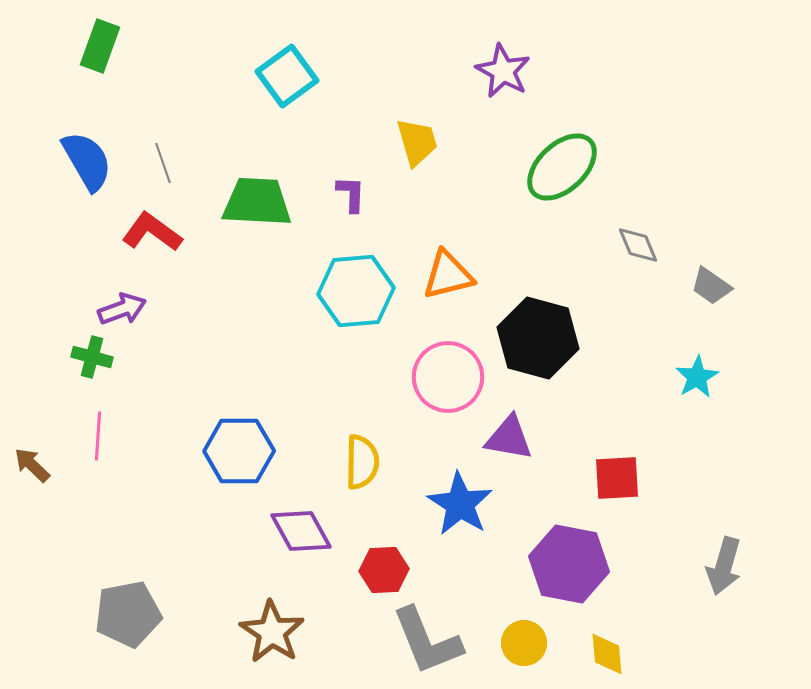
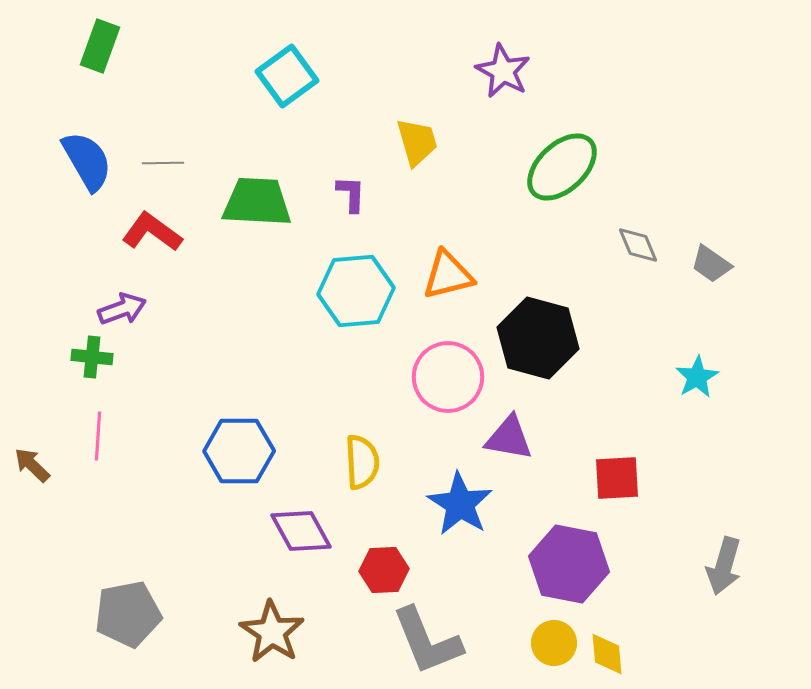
gray line: rotated 72 degrees counterclockwise
gray trapezoid: moved 22 px up
green cross: rotated 9 degrees counterclockwise
yellow semicircle: rotated 4 degrees counterclockwise
yellow circle: moved 30 px right
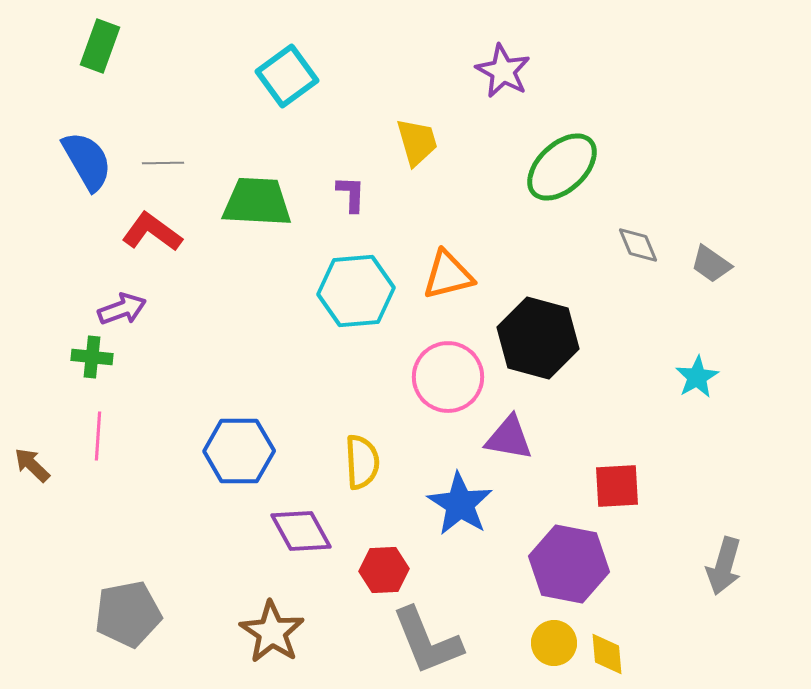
red square: moved 8 px down
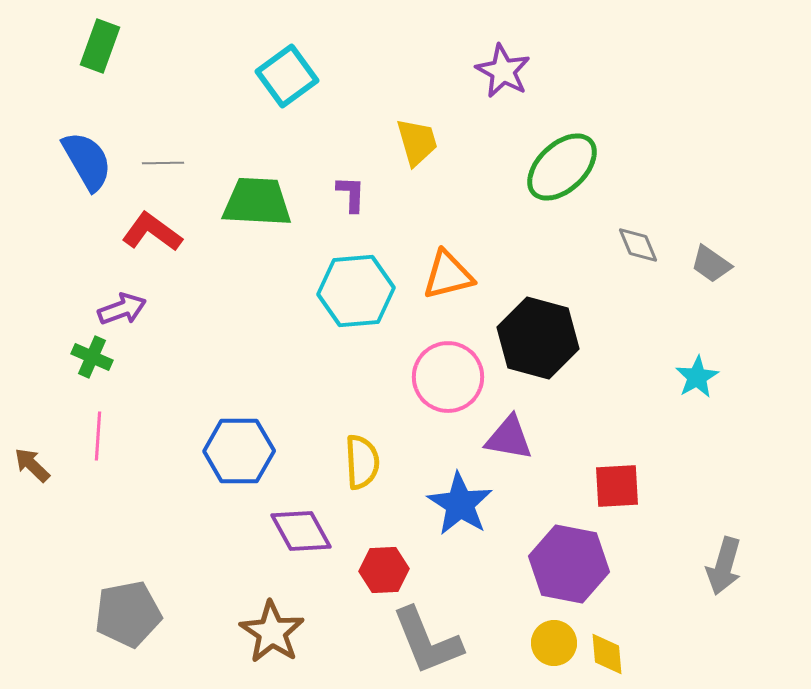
green cross: rotated 18 degrees clockwise
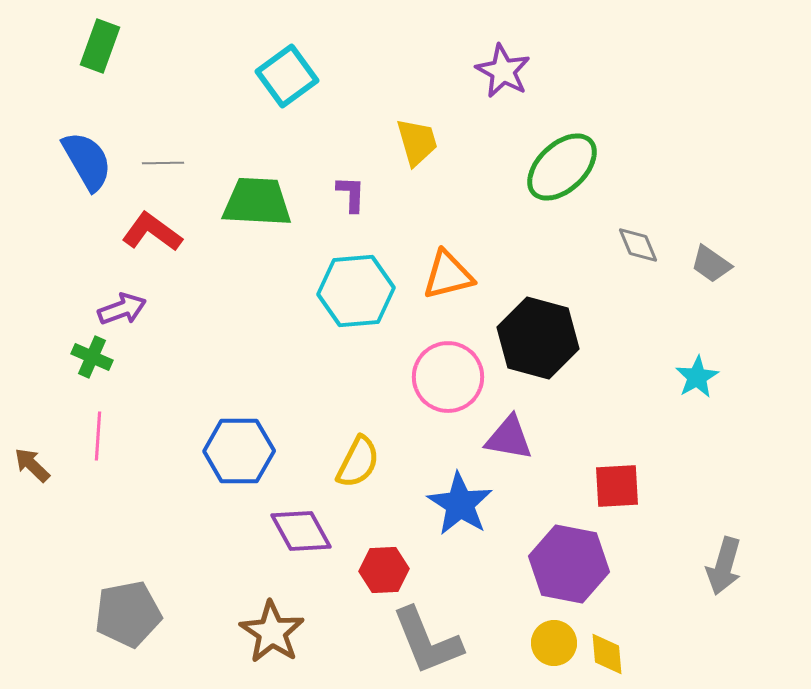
yellow semicircle: moved 4 px left; rotated 30 degrees clockwise
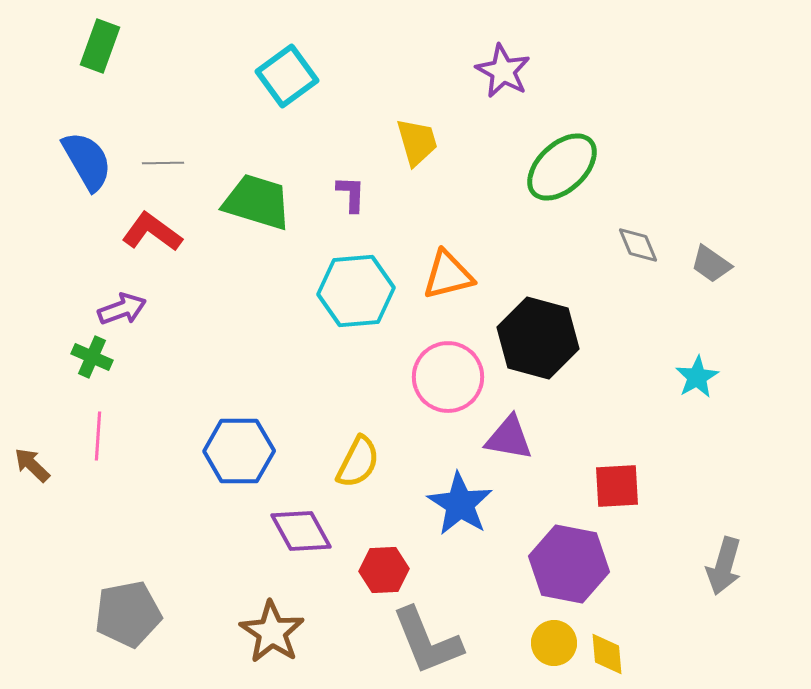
green trapezoid: rotated 14 degrees clockwise
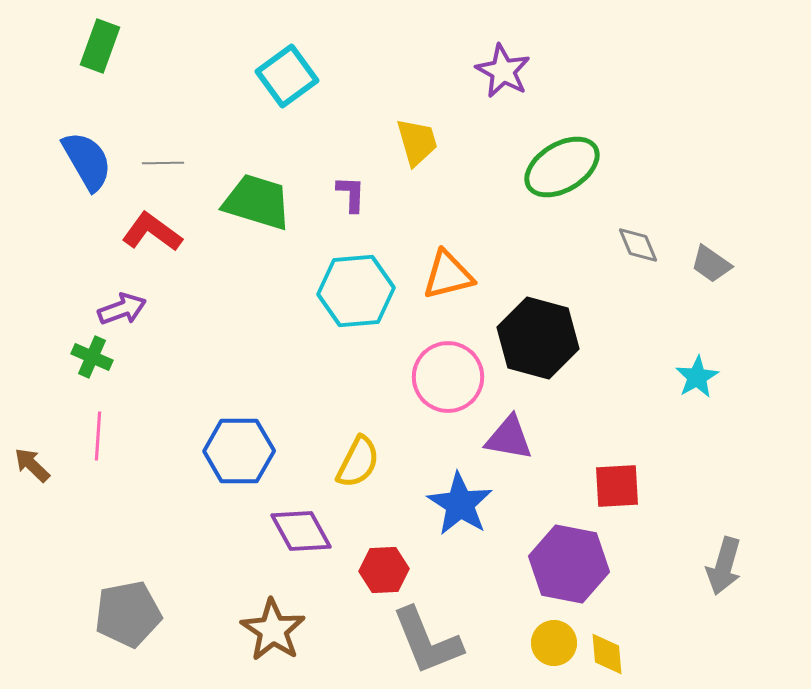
green ellipse: rotated 12 degrees clockwise
brown star: moved 1 px right, 2 px up
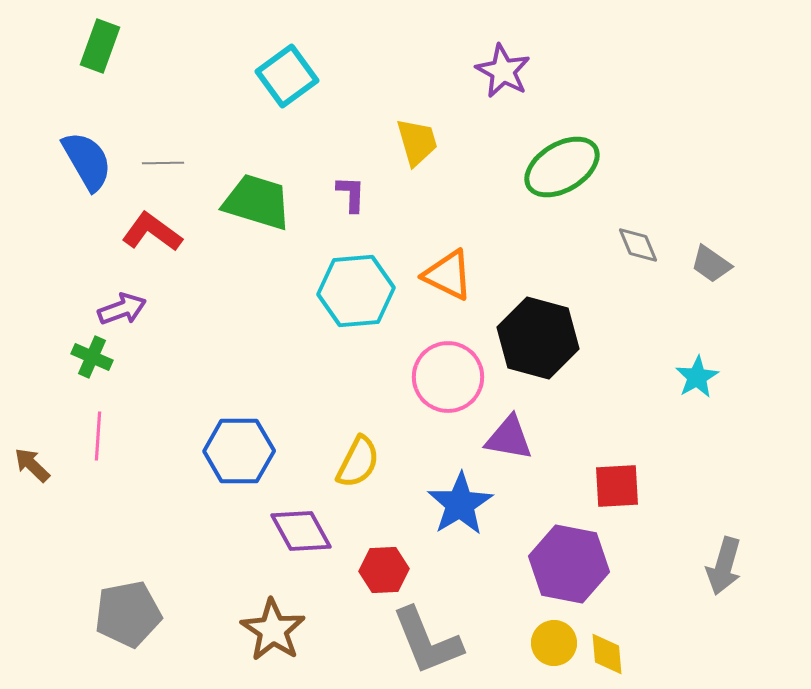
orange triangle: rotated 40 degrees clockwise
blue star: rotated 8 degrees clockwise
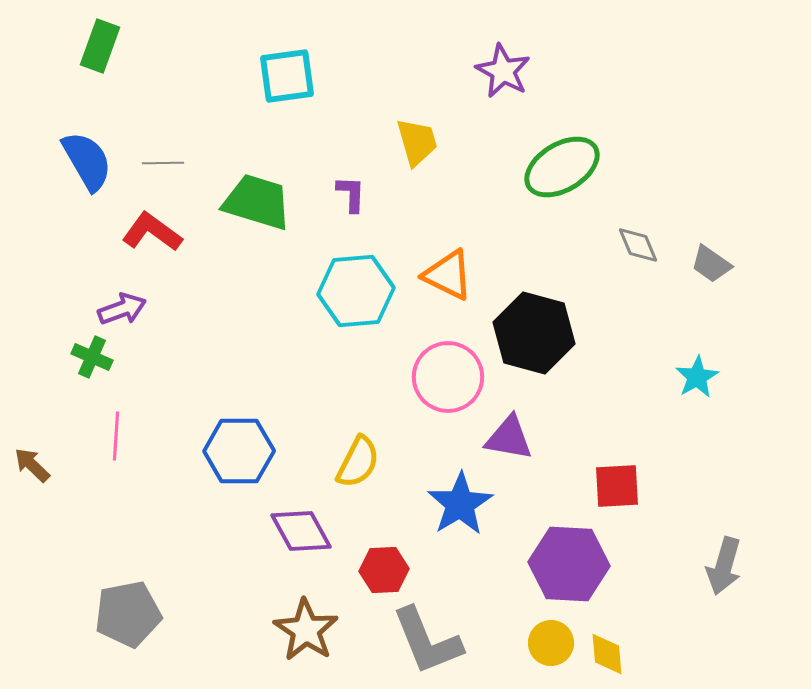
cyan square: rotated 28 degrees clockwise
black hexagon: moved 4 px left, 5 px up
pink line: moved 18 px right
purple hexagon: rotated 8 degrees counterclockwise
brown star: moved 33 px right
yellow circle: moved 3 px left
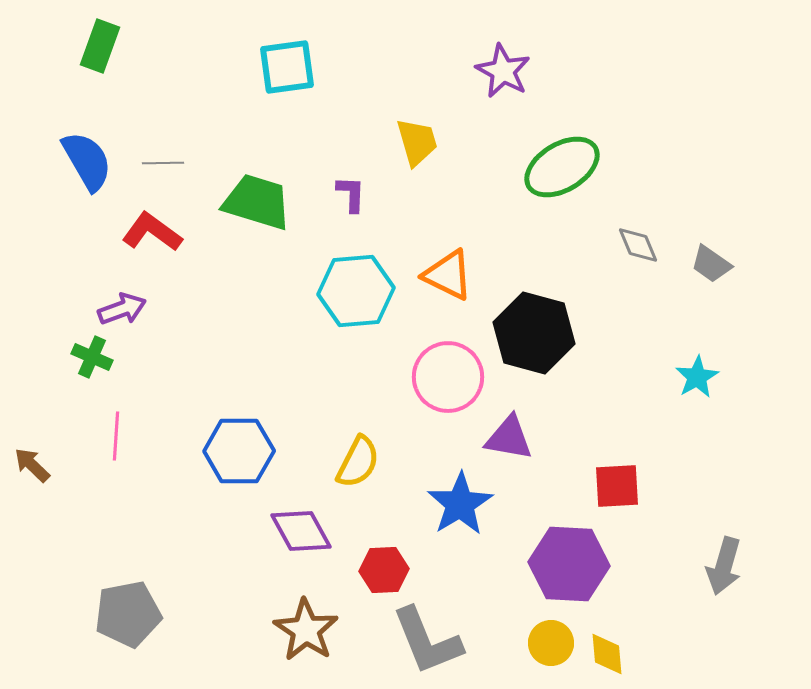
cyan square: moved 9 px up
